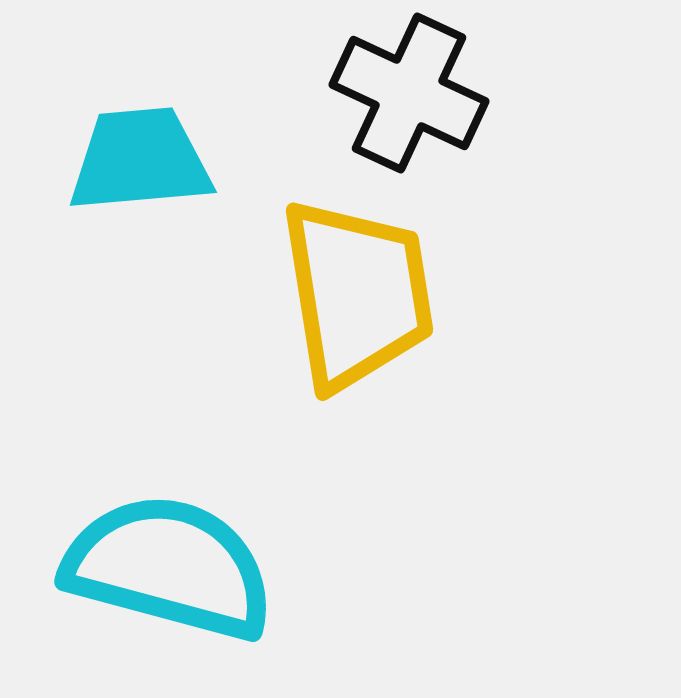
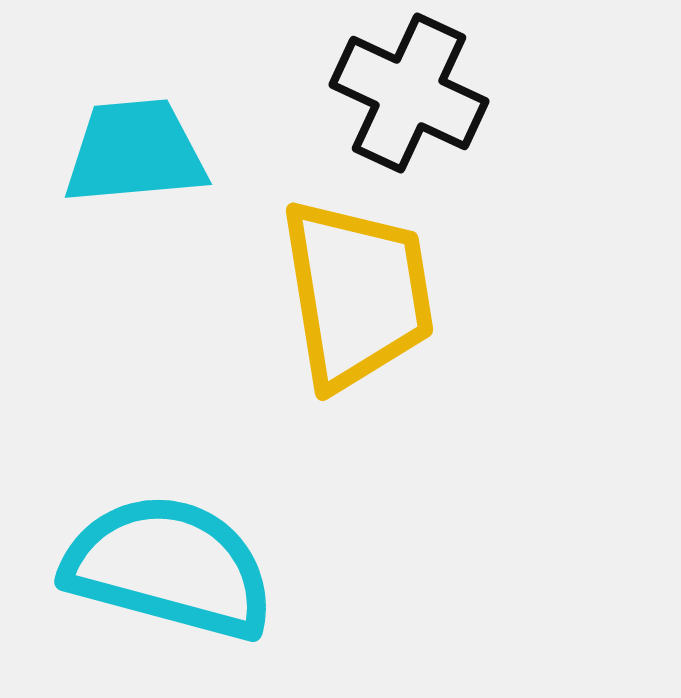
cyan trapezoid: moved 5 px left, 8 px up
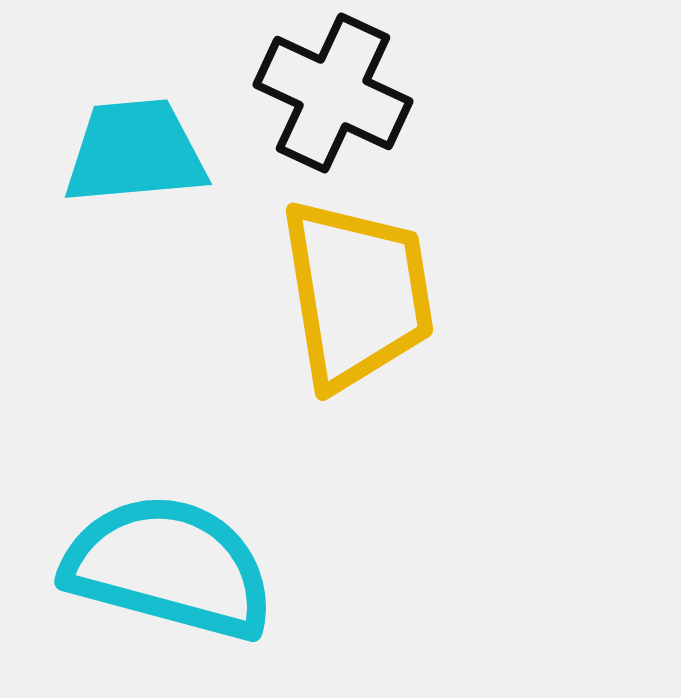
black cross: moved 76 px left
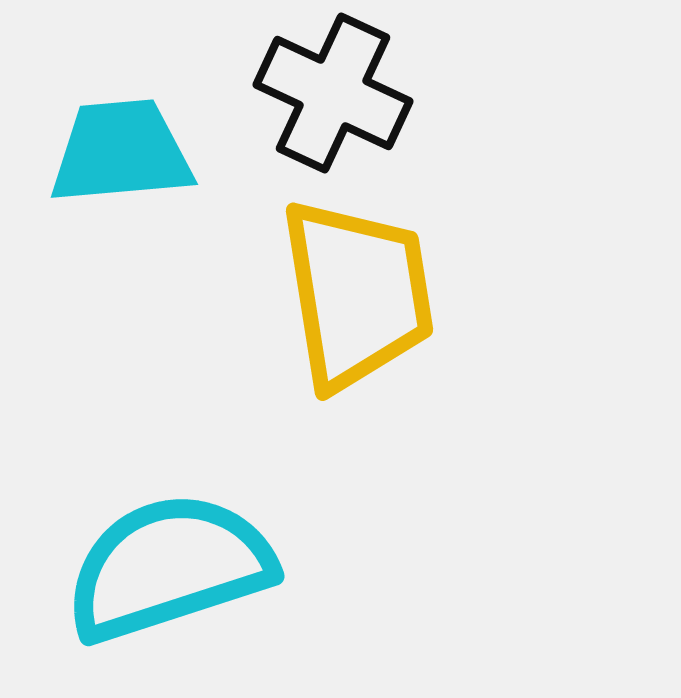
cyan trapezoid: moved 14 px left
cyan semicircle: rotated 33 degrees counterclockwise
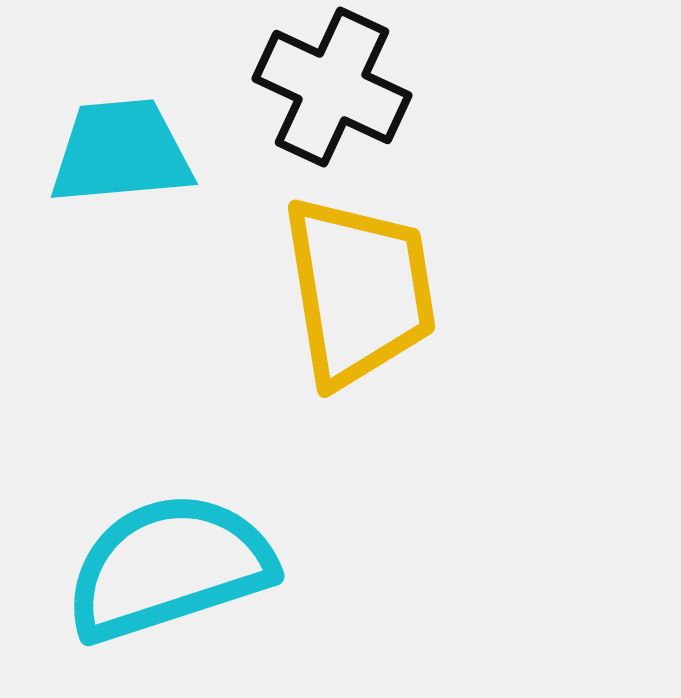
black cross: moved 1 px left, 6 px up
yellow trapezoid: moved 2 px right, 3 px up
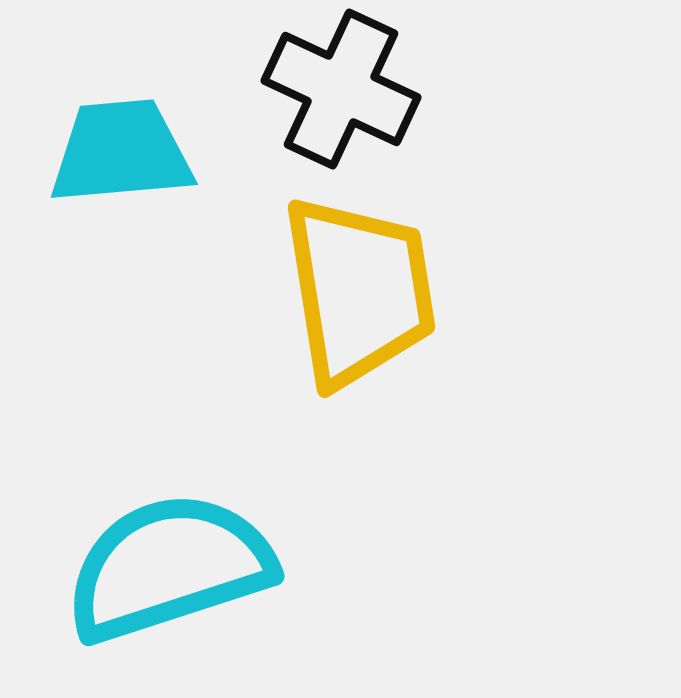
black cross: moved 9 px right, 2 px down
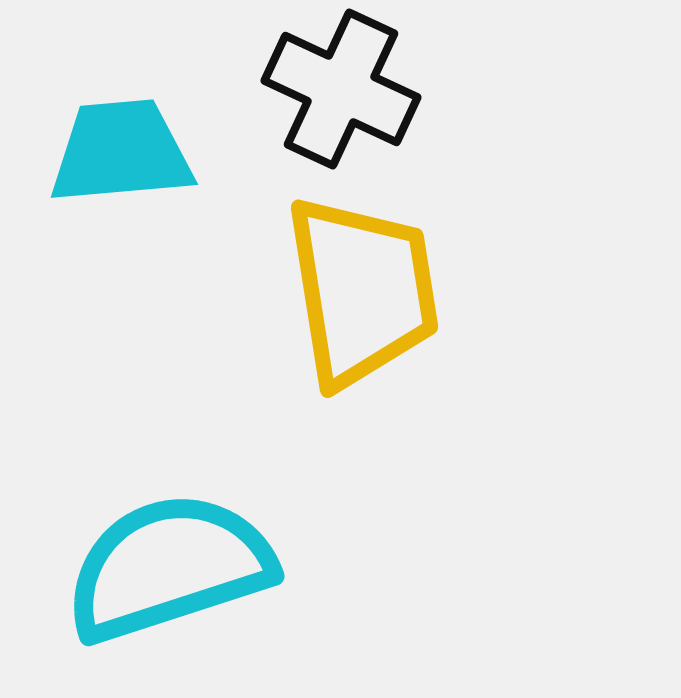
yellow trapezoid: moved 3 px right
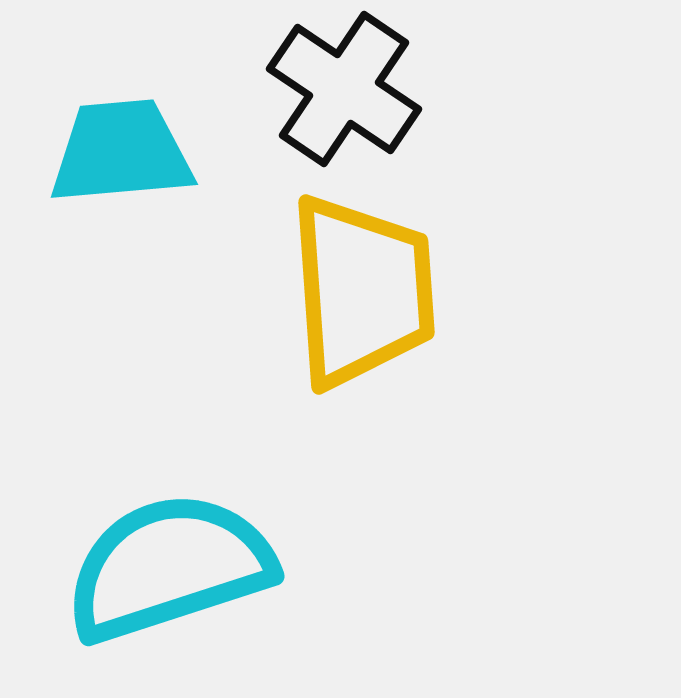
black cross: moved 3 px right; rotated 9 degrees clockwise
yellow trapezoid: rotated 5 degrees clockwise
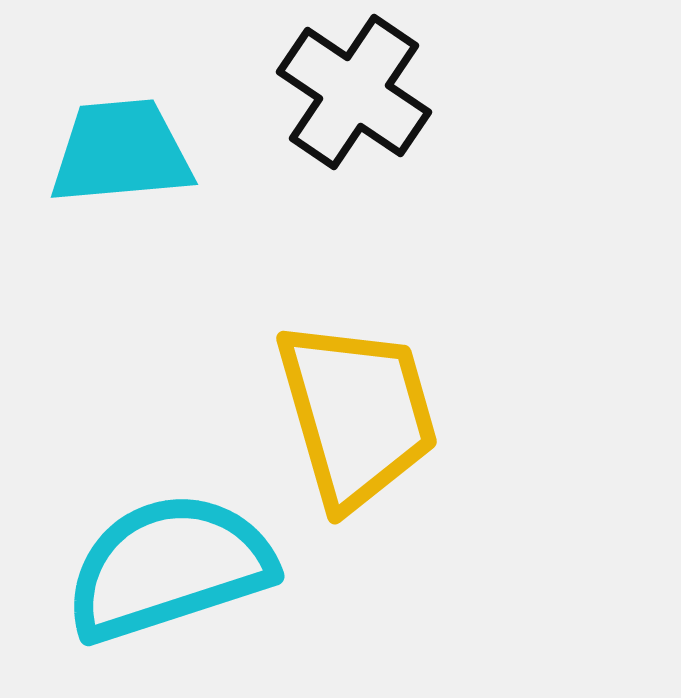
black cross: moved 10 px right, 3 px down
yellow trapezoid: moved 5 px left, 123 px down; rotated 12 degrees counterclockwise
